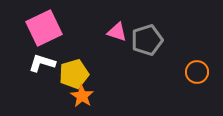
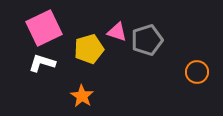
yellow pentagon: moved 15 px right, 25 px up
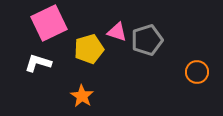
pink square: moved 5 px right, 5 px up
white L-shape: moved 4 px left
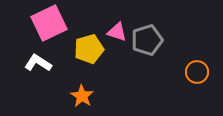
white L-shape: rotated 16 degrees clockwise
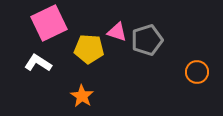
yellow pentagon: rotated 20 degrees clockwise
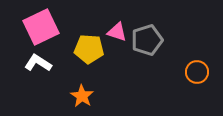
pink square: moved 8 px left, 4 px down
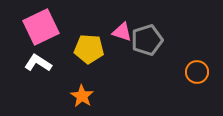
pink triangle: moved 5 px right
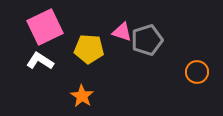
pink square: moved 4 px right
white L-shape: moved 2 px right, 2 px up
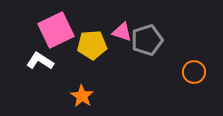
pink square: moved 11 px right, 3 px down
yellow pentagon: moved 3 px right, 4 px up; rotated 8 degrees counterclockwise
orange circle: moved 3 px left
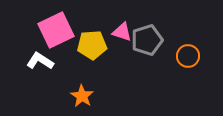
orange circle: moved 6 px left, 16 px up
